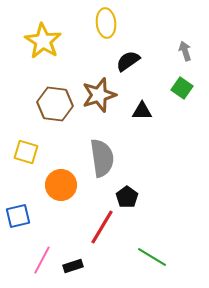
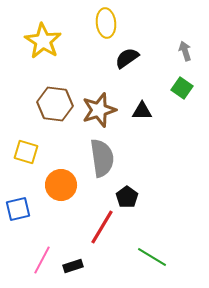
black semicircle: moved 1 px left, 3 px up
brown star: moved 15 px down
blue square: moved 7 px up
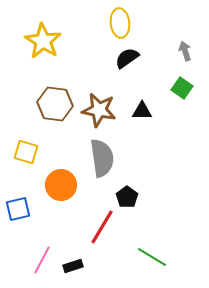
yellow ellipse: moved 14 px right
brown star: rotated 28 degrees clockwise
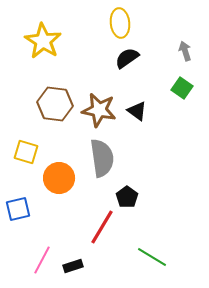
black triangle: moved 5 px left; rotated 35 degrees clockwise
orange circle: moved 2 px left, 7 px up
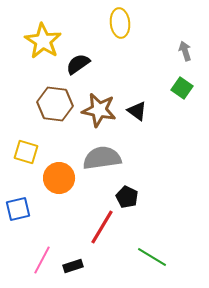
black semicircle: moved 49 px left, 6 px down
gray semicircle: rotated 90 degrees counterclockwise
black pentagon: rotated 10 degrees counterclockwise
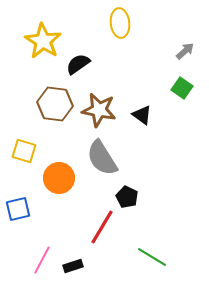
gray arrow: rotated 66 degrees clockwise
black triangle: moved 5 px right, 4 px down
yellow square: moved 2 px left, 1 px up
gray semicircle: rotated 114 degrees counterclockwise
